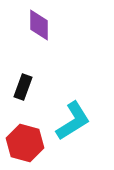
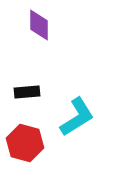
black rectangle: moved 4 px right, 5 px down; rotated 65 degrees clockwise
cyan L-shape: moved 4 px right, 4 px up
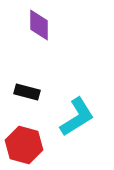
black rectangle: rotated 20 degrees clockwise
red hexagon: moved 1 px left, 2 px down
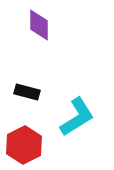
red hexagon: rotated 18 degrees clockwise
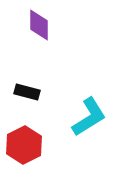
cyan L-shape: moved 12 px right
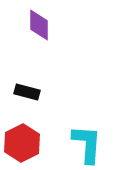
cyan L-shape: moved 2 px left, 27 px down; rotated 54 degrees counterclockwise
red hexagon: moved 2 px left, 2 px up
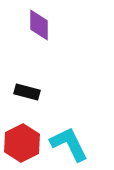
cyan L-shape: moved 18 px left; rotated 30 degrees counterclockwise
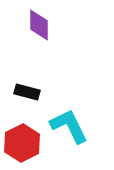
cyan L-shape: moved 18 px up
